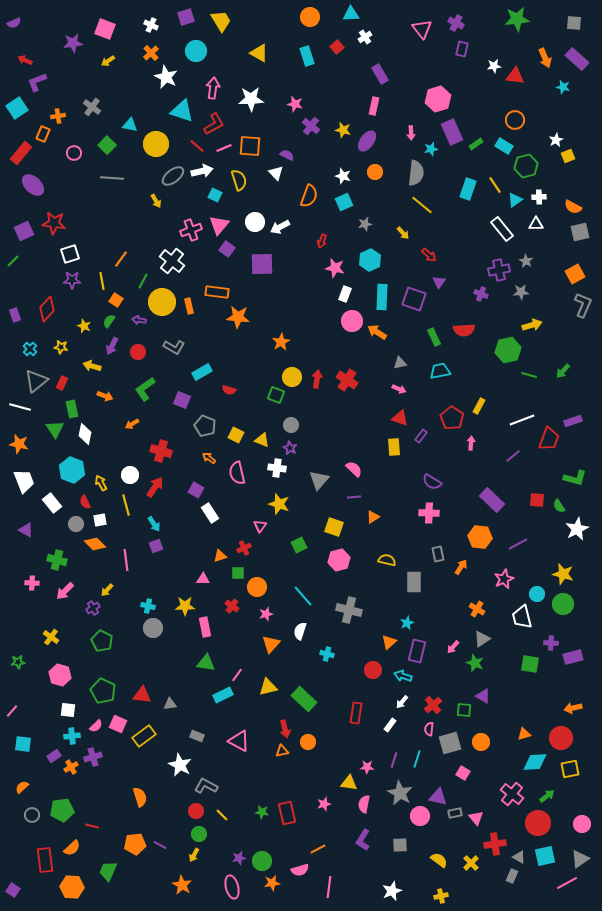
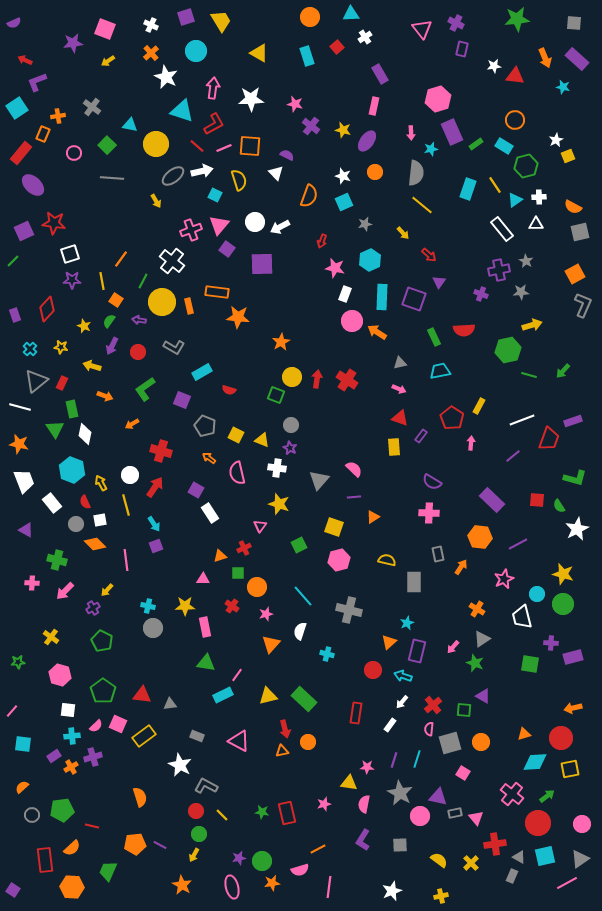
yellow triangle at (268, 687): moved 9 px down
green pentagon at (103, 691): rotated 10 degrees clockwise
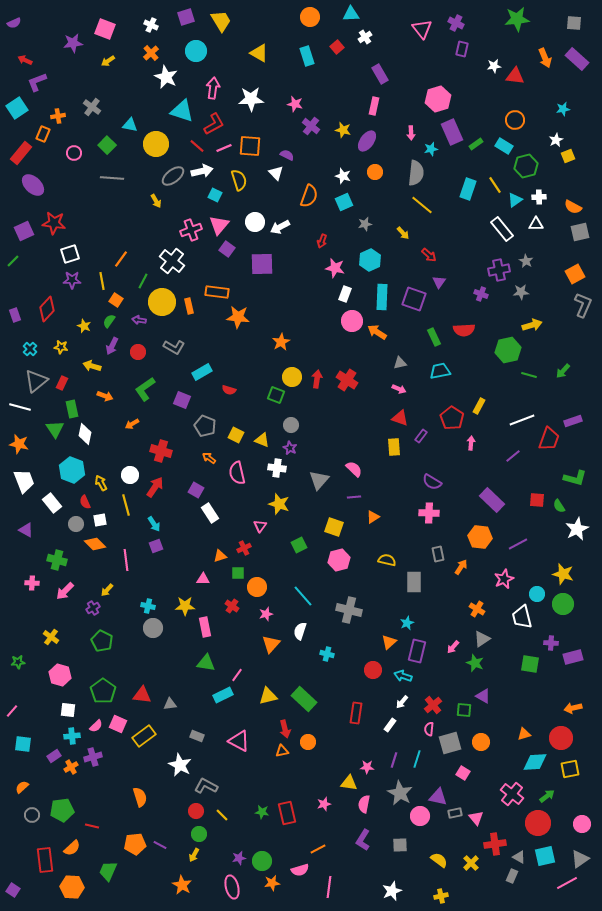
cyan star at (563, 87): moved 22 px down; rotated 24 degrees counterclockwise
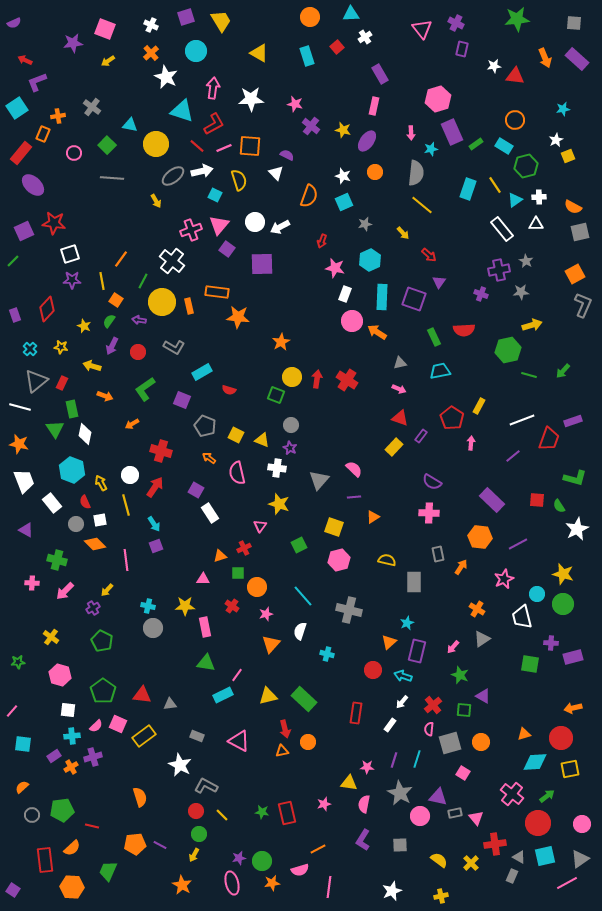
yellow rectangle at (394, 447): rotated 48 degrees clockwise
green star at (475, 663): moved 15 px left, 12 px down
pink ellipse at (232, 887): moved 4 px up
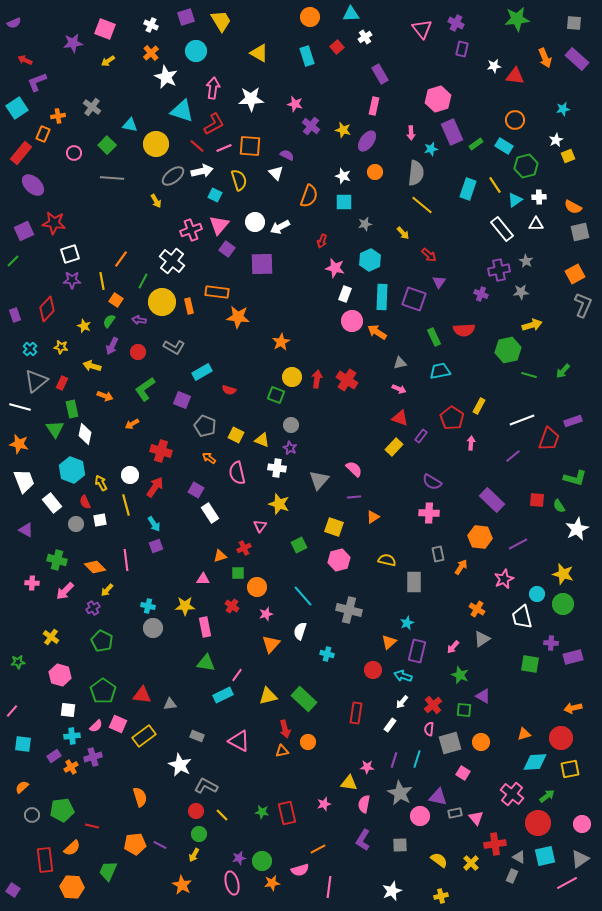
cyan square at (344, 202): rotated 24 degrees clockwise
orange diamond at (95, 544): moved 23 px down
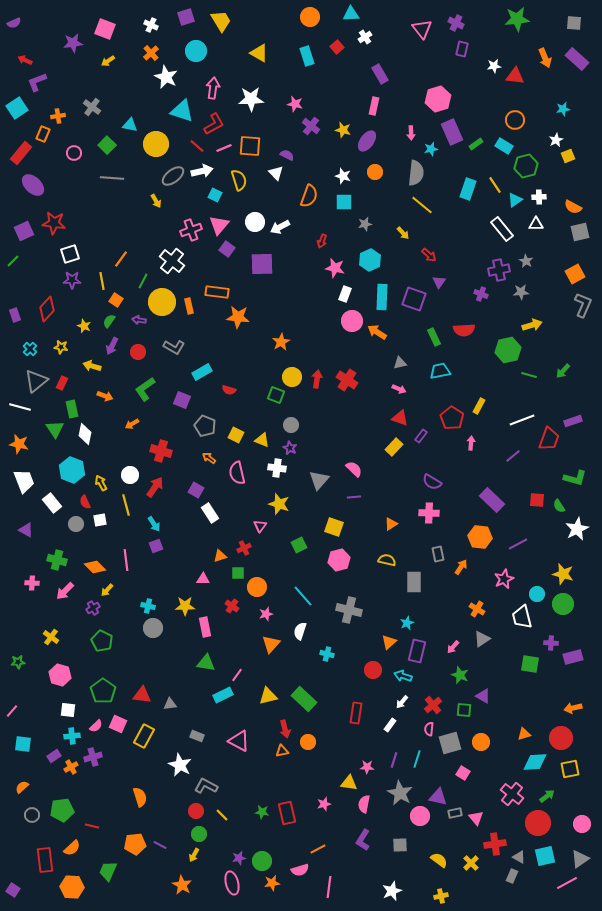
orange triangle at (373, 517): moved 18 px right, 7 px down
yellow rectangle at (144, 736): rotated 25 degrees counterclockwise
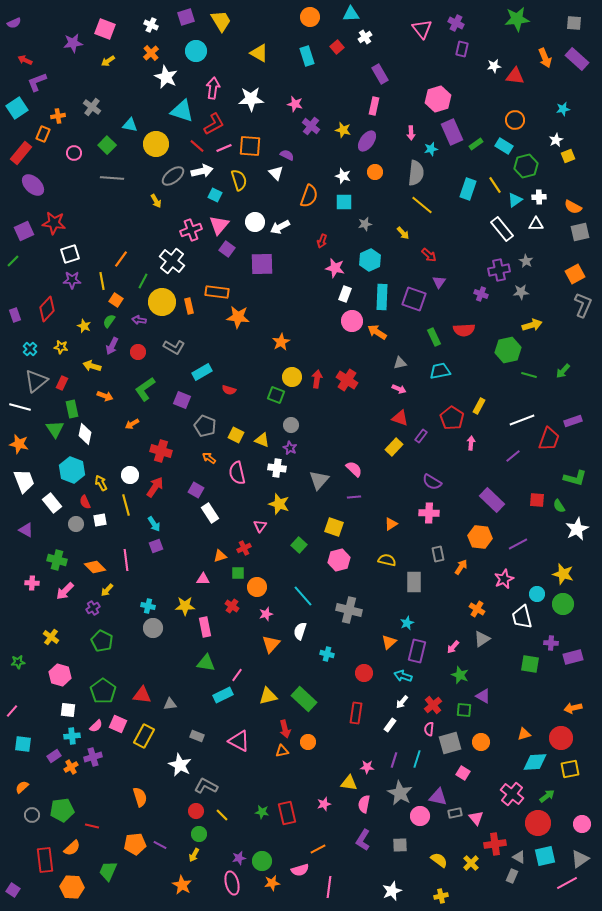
green square at (299, 545): rotated 21 degrees counterclockwise
red circle at (373, 670): moved 9 px left, 3 px down
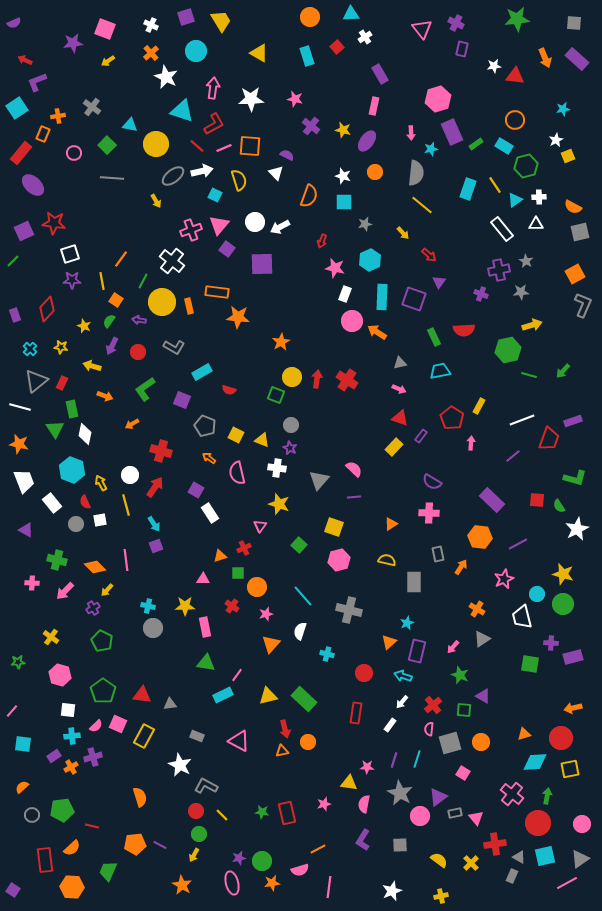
pink star at (295, 104): moved 5 px up
green arrow at (547, 796): rotated 42 degrees counterclockwise
purple triangle at (438, 797): rotated 48 degrees counterclockwise
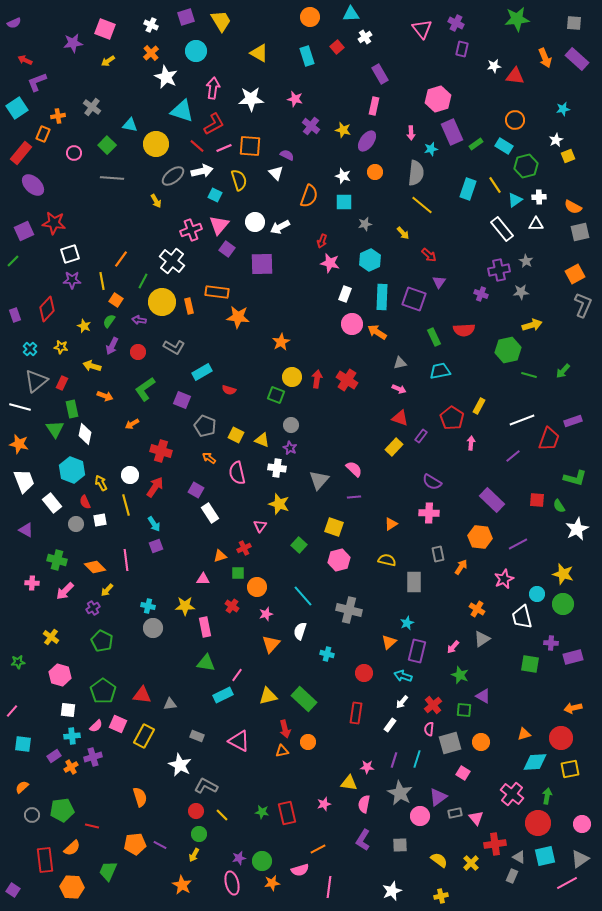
pink star at (335, 268): moved 5 px left, 5 px up
pink circle at (352, 321): moved 3 px down
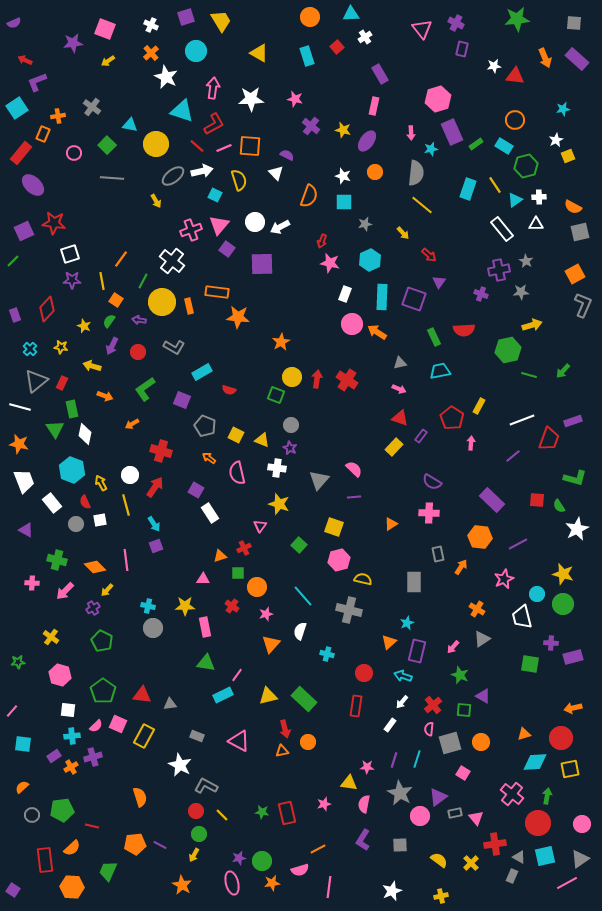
yellow semicircle at (387, 560): moved 24 px left, 19 px down
red rectangle at (356, 713): moved 7 px up
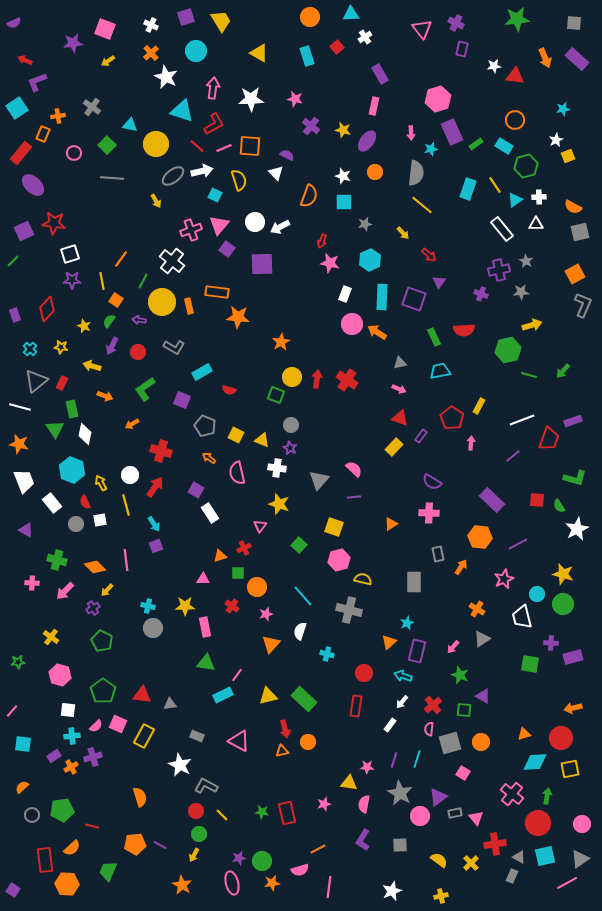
orange hexagon at (72, 887): moved 5 px left, 3 px up
